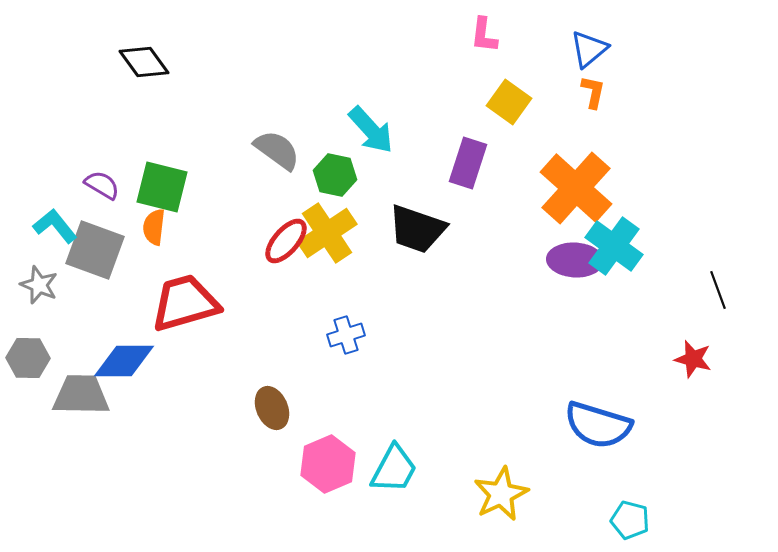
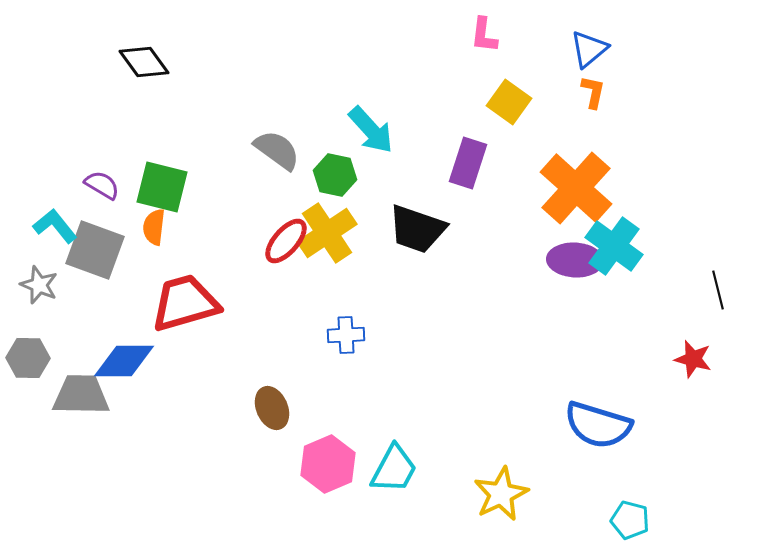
black line: rotated 6 degrees clockwise
blue cross: rotated 15 degrees clockwise
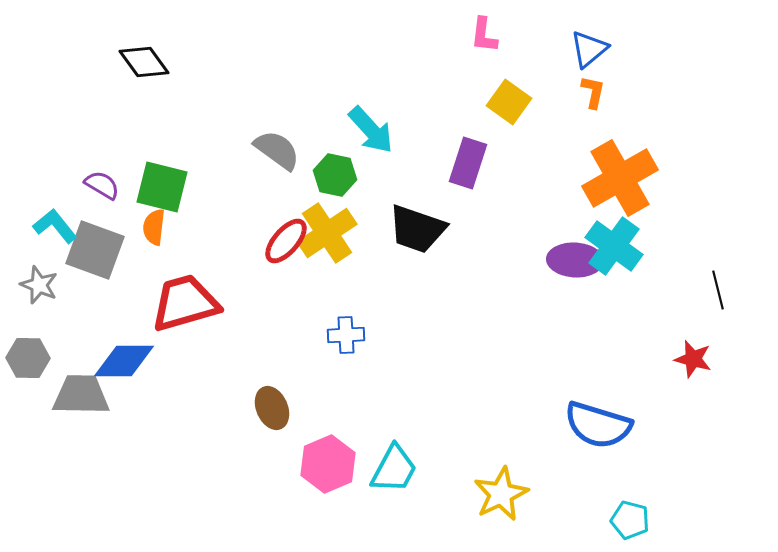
orange cross: moved 44 px right, 10 px up; rotated 18 degrees clockwise
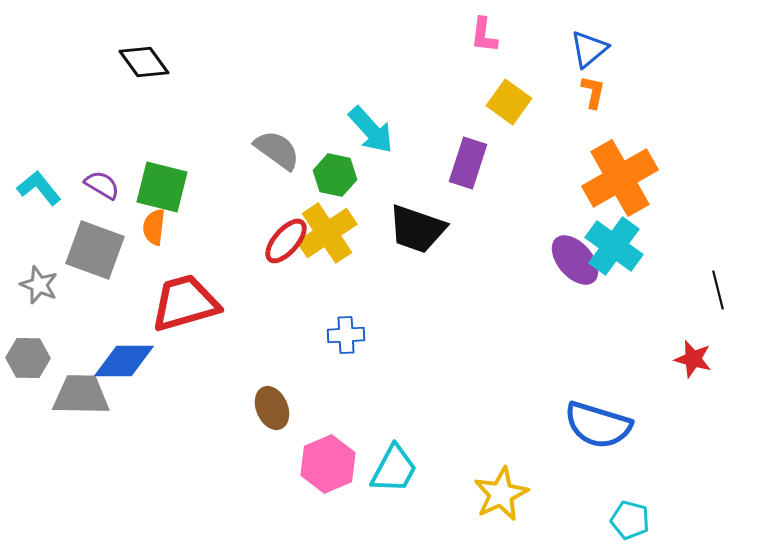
cyan L-shape: moved 16 px left, 38 px up
purple ellipse: rotated 46 degrees clockwise
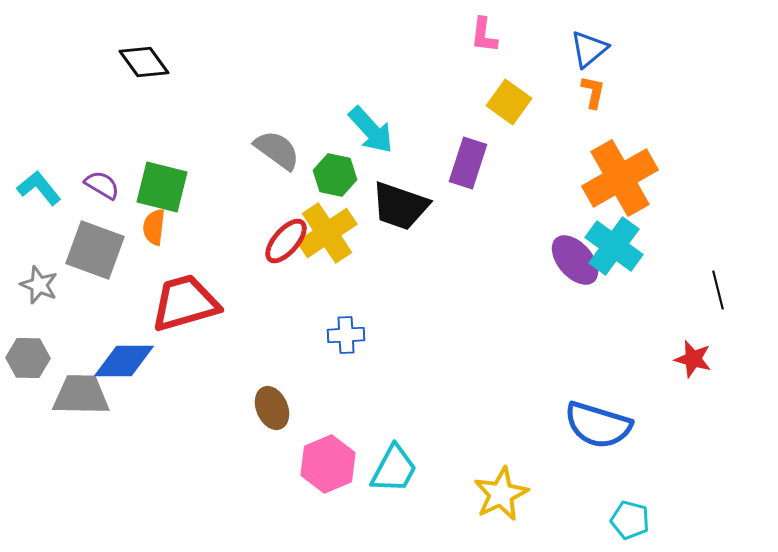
black trapezoid: moved 17 px left, 23 px up
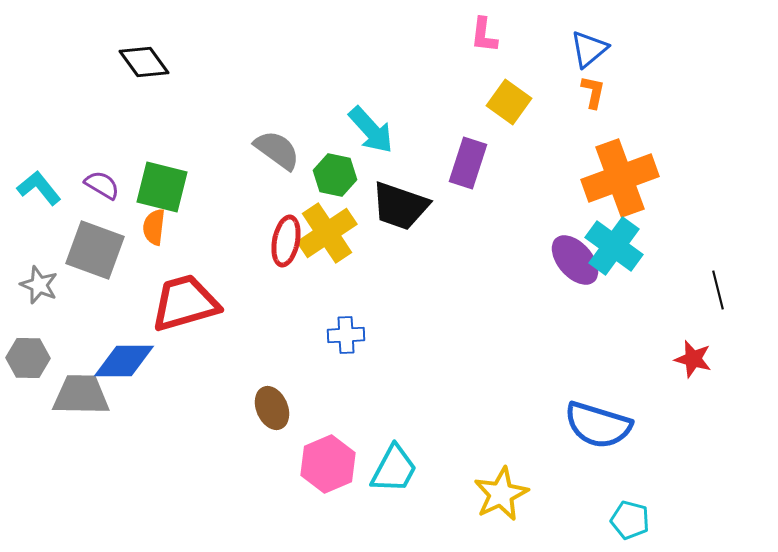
orange cross: rotated 10 degrees clockwise
red ellipse: rotated 30 degrees counterclockwise
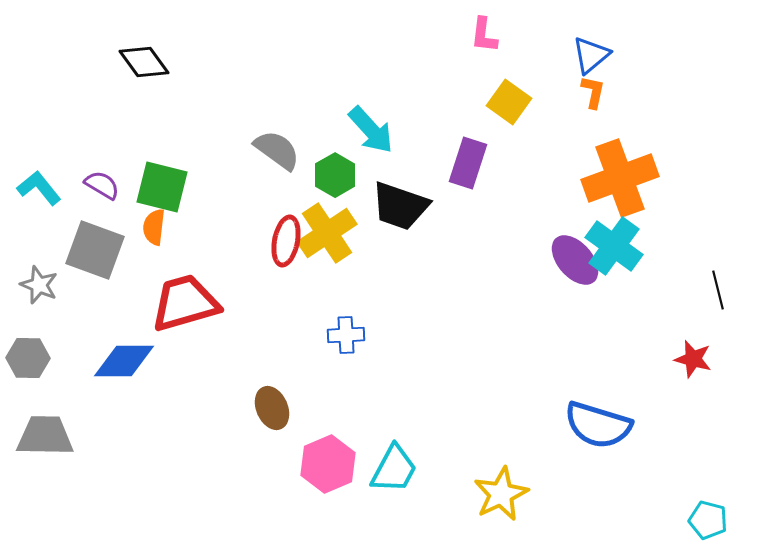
blue triangle: moved 2 px right, 6 px down
green hexagon: rotated 18 degrees clockwise
gray trapezoid: moved 36 px left, 41 px down
cyan pentagon: moved 78 px right
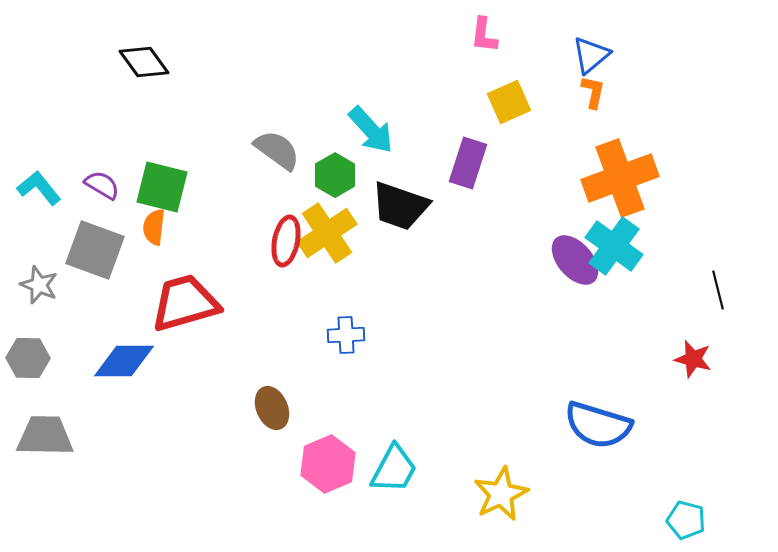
yellow square: rotated 30 degrees clockwise
cyan pentagon: moved 22 px left
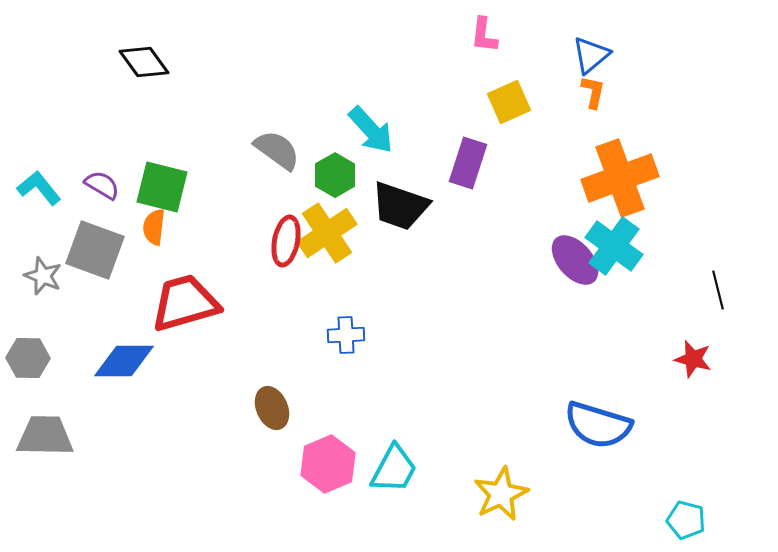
gray star: moved 4 px right, 9 px up
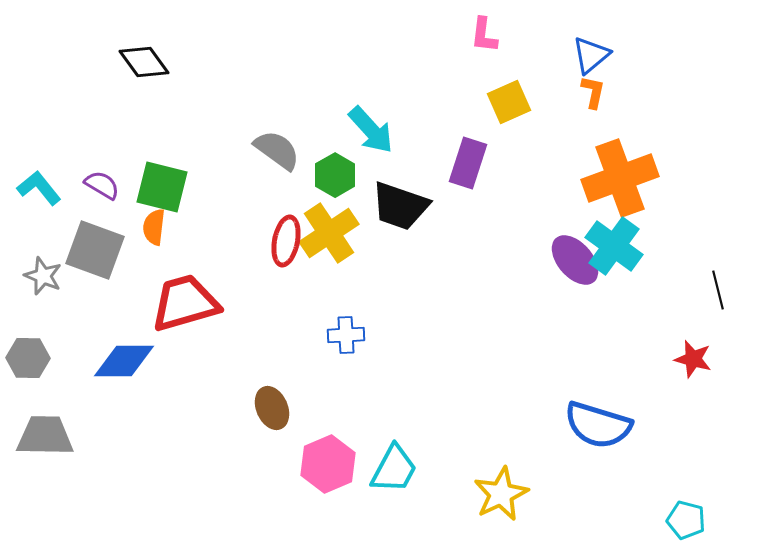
yellow cross: moved 2 px right
